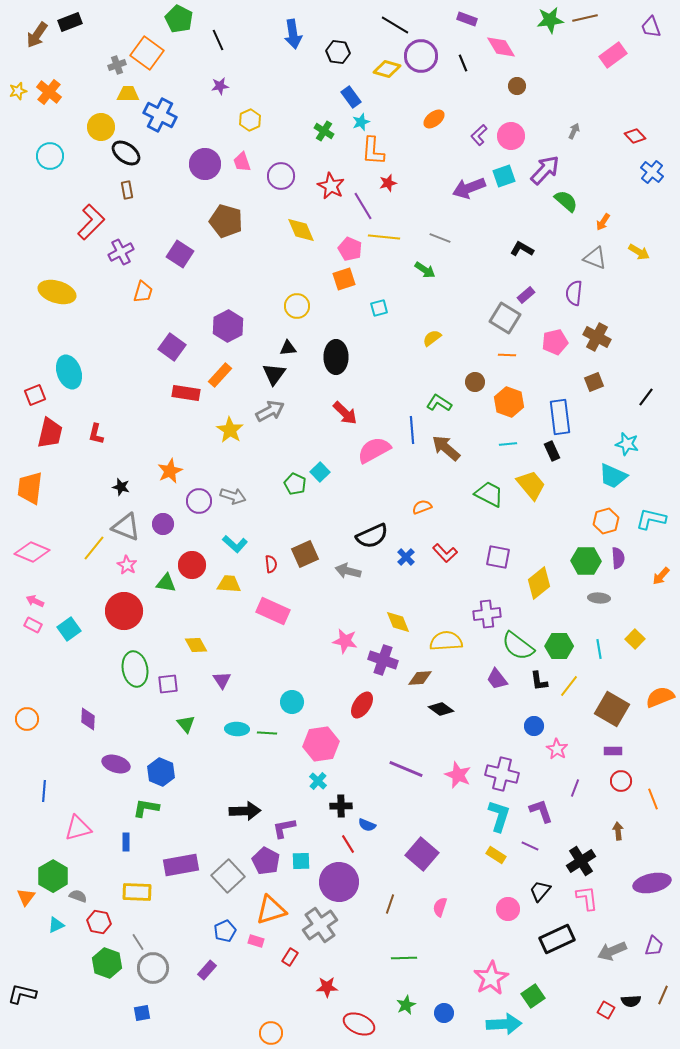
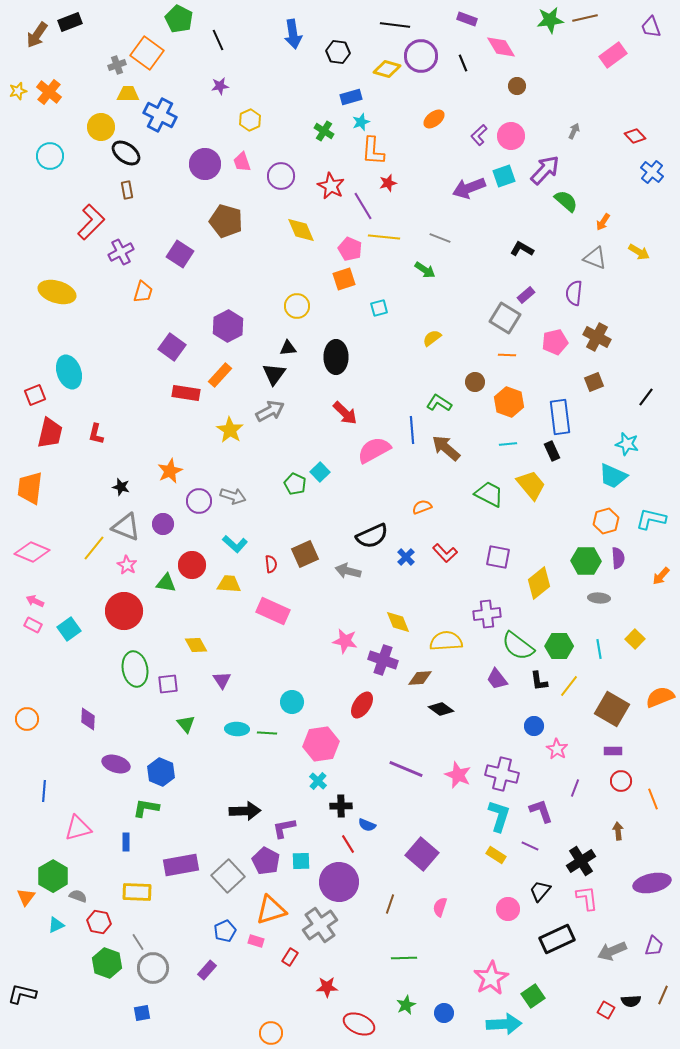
black line at (395, 25): rotated 24 degrees counterclockwise
blue rectangle at (351, 97): rotated 70 degrees counterclockwise
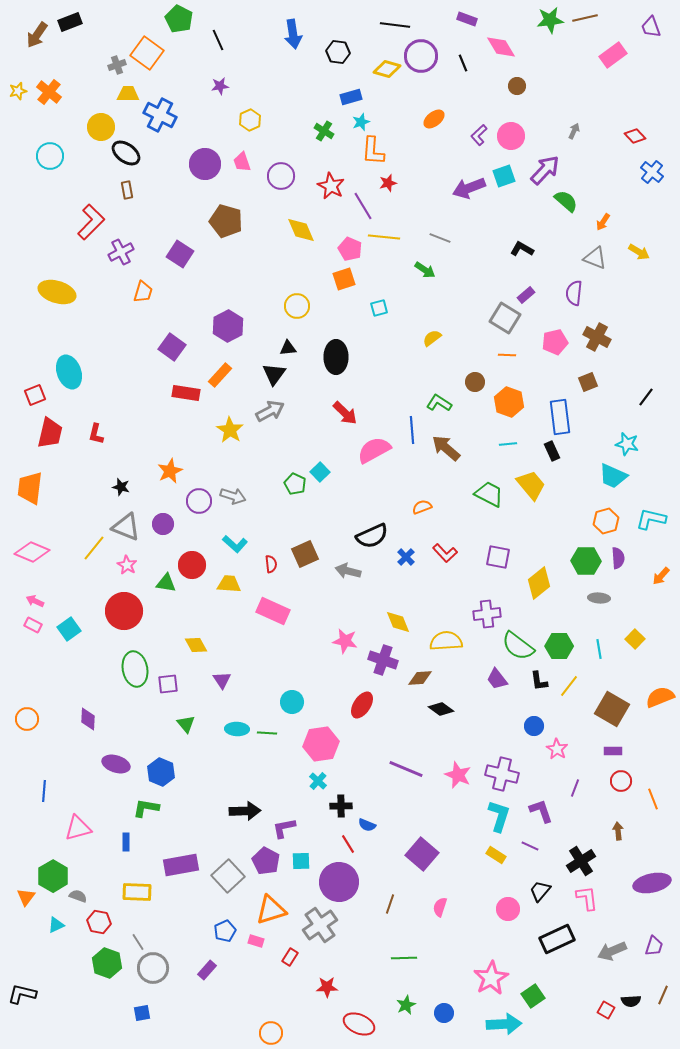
brown square at (594, 382): moved 6 px left
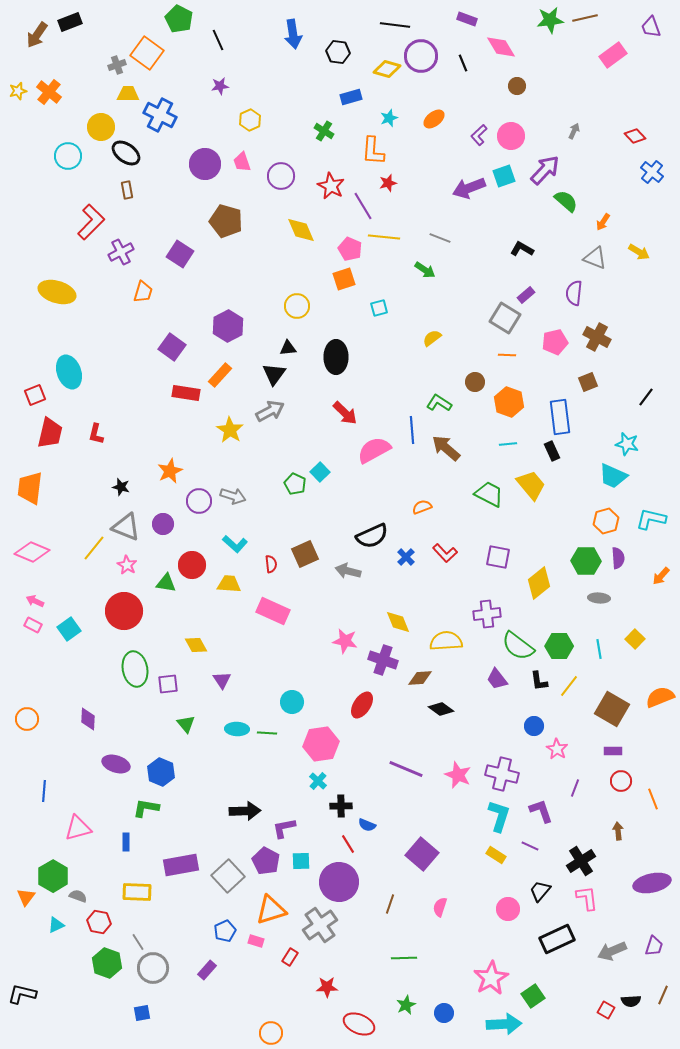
cyan star at (361, 122): moved 28 px right, 4 px up
cyan circle at (50, 156): moved 18 px right
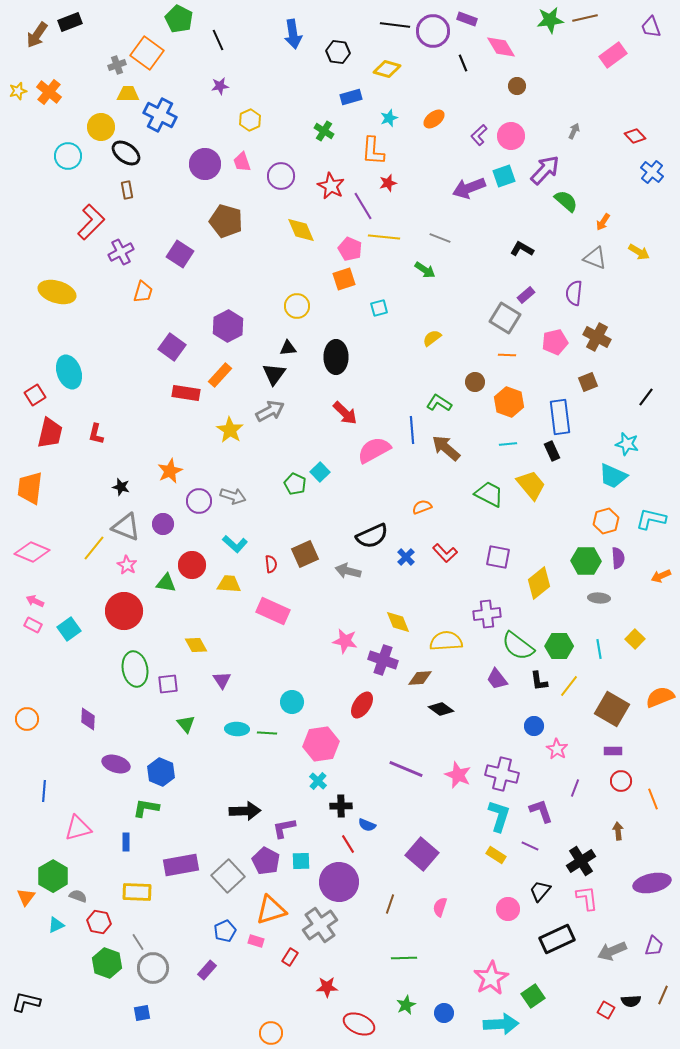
purple circle at (421, 56): moved 12 px right, 25 px up
red square at (35, 395): rotated 10 degrees counterclockwise
orange arrow at (661, 576): rotated 24 degrees clockwise
black L-shape at (22, 994): moved 4 px right, 8 px down
cyan arrow at (504, 1024): moved 3 px left
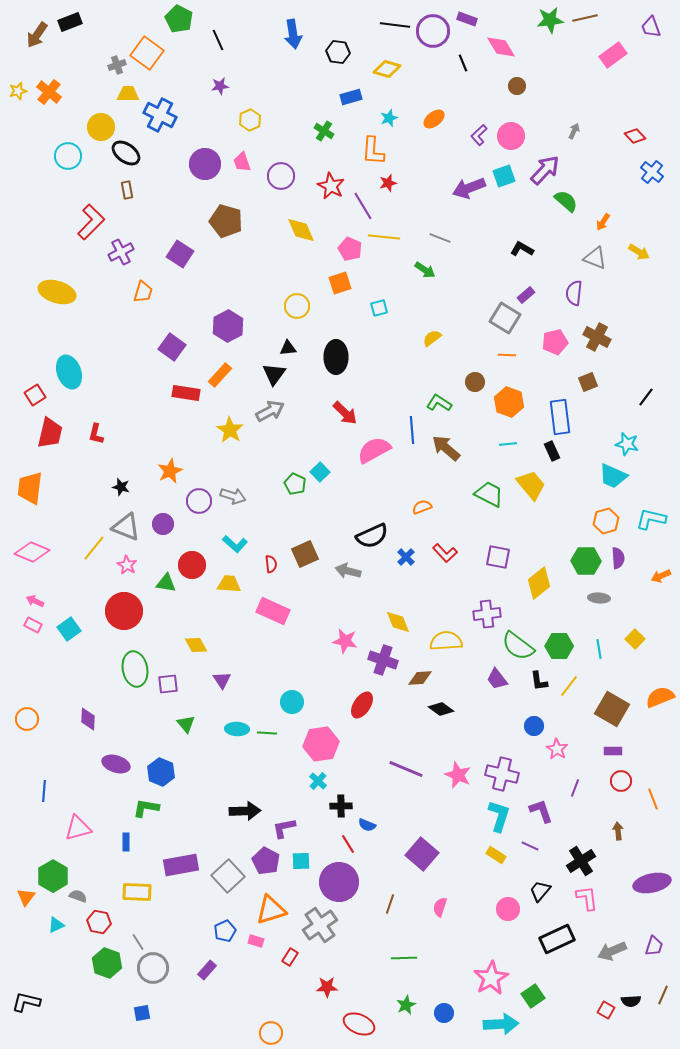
orange square at (344, 279): moved 4 px left, 4 px down
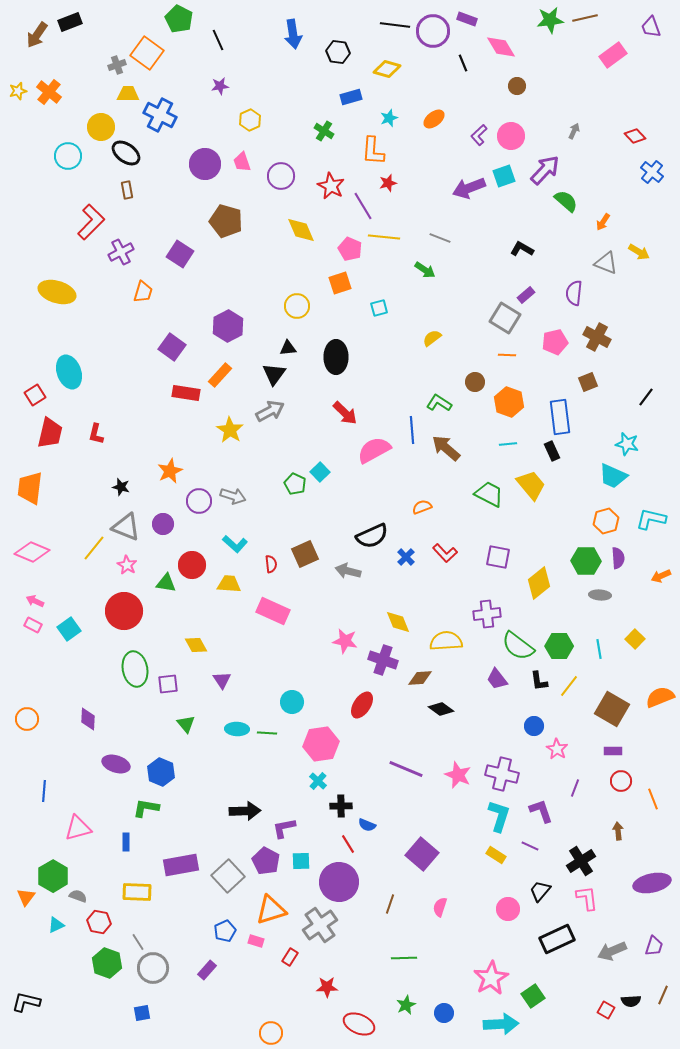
gray triangle at (595, 258): moved 11 px right, 5 px down
gray ellipse at (599, 598): moved 1 px right, 3 px up
